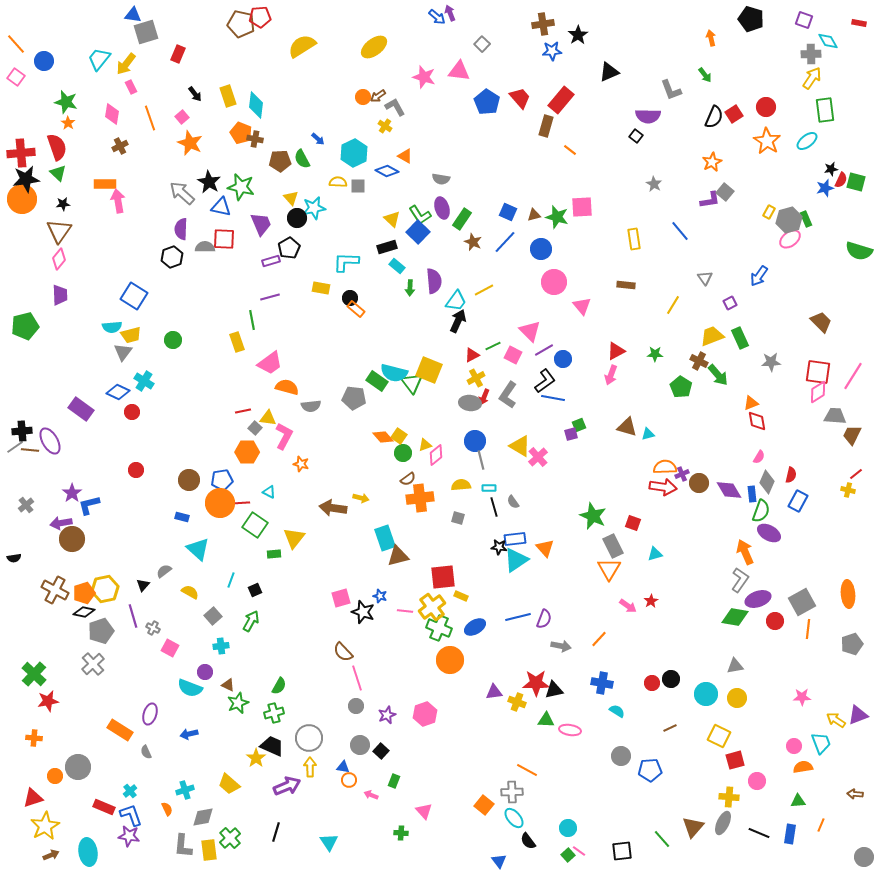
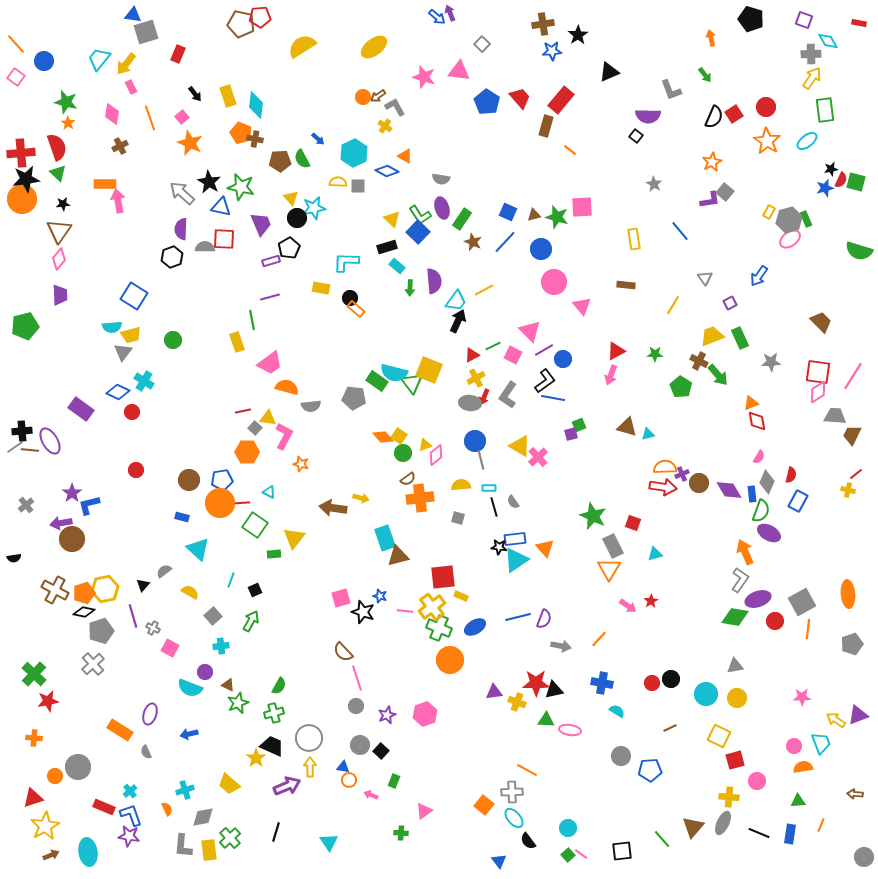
pink triangle at (424, 811): rotated 36 degrees clockwise
pink line at (579, 851): moved 2 px right, 3 px down
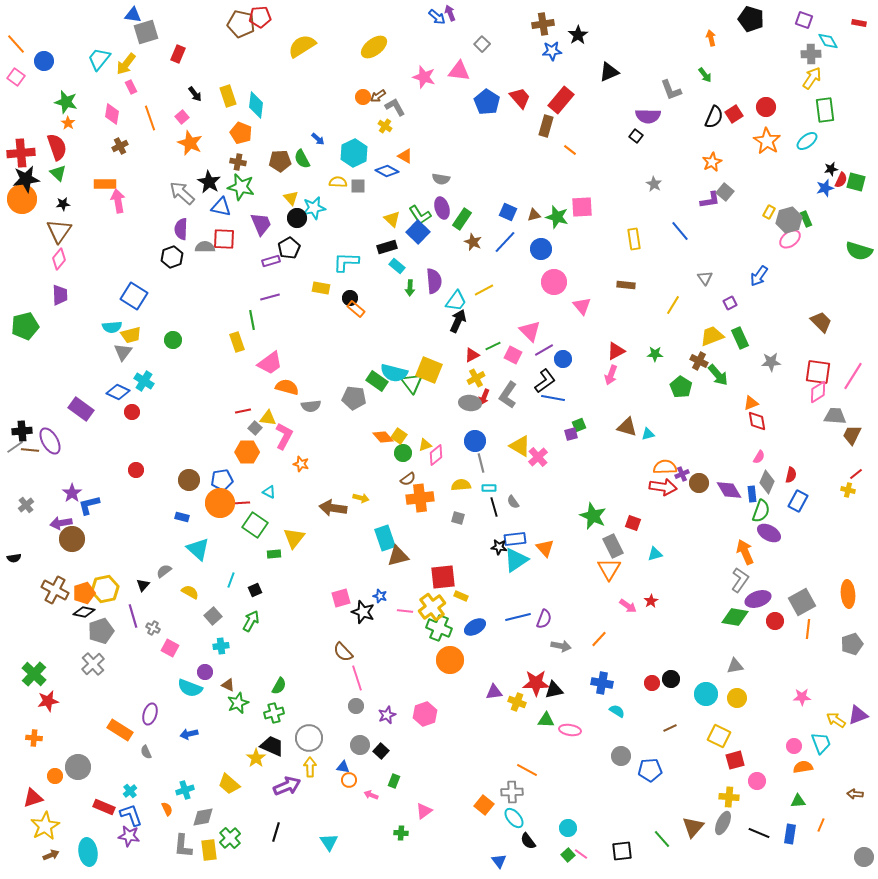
brown cross at (255, 139): moved 17 px left, 23 px down
gray line at (481, 460): moved 3 px down
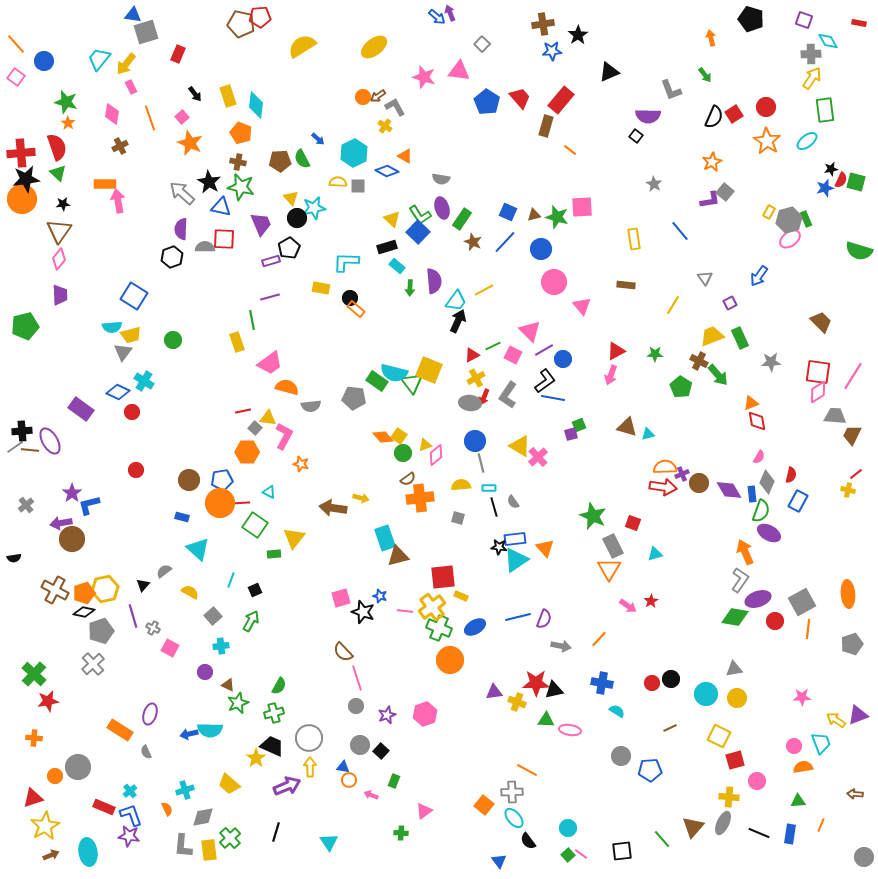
gray triangle at (735, 666): moved 1 px left, 3 px down
cyan semicircle at (190, 688): moved 20 px right, 42 px down; rotated 20 degrees counterclockwise
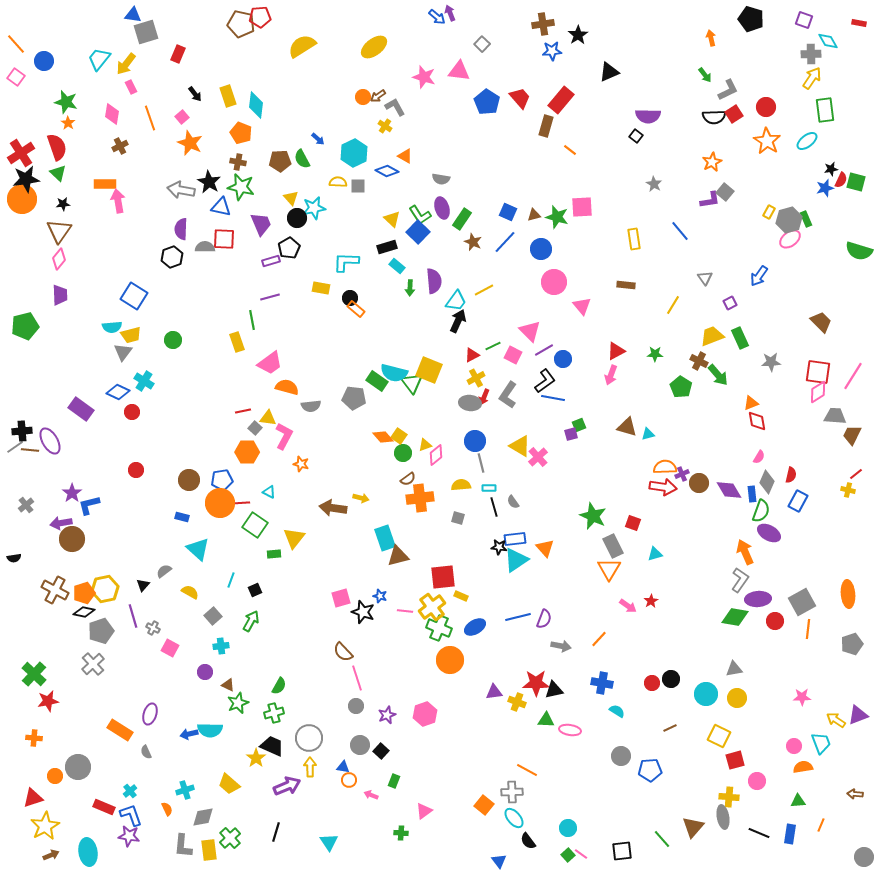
gray L-shape at (671, 90): moved 57 px right; rotated 95 degrees counterclockwise
black semicircle at (714, 117): rotated 65 degrees clockwise
red cross at (21, 153): rotated 28 degrees counterclockwise
gray arrow at (182, 193): moved 1 px left, 3 px up; rotated 32 degrees counterclockwise
purple ellipse at (758, 599): rotated 15 degrees clockwise
gray ellipse at (723, 823): moved 6 px up; rotated 35 degrees counterclockwise
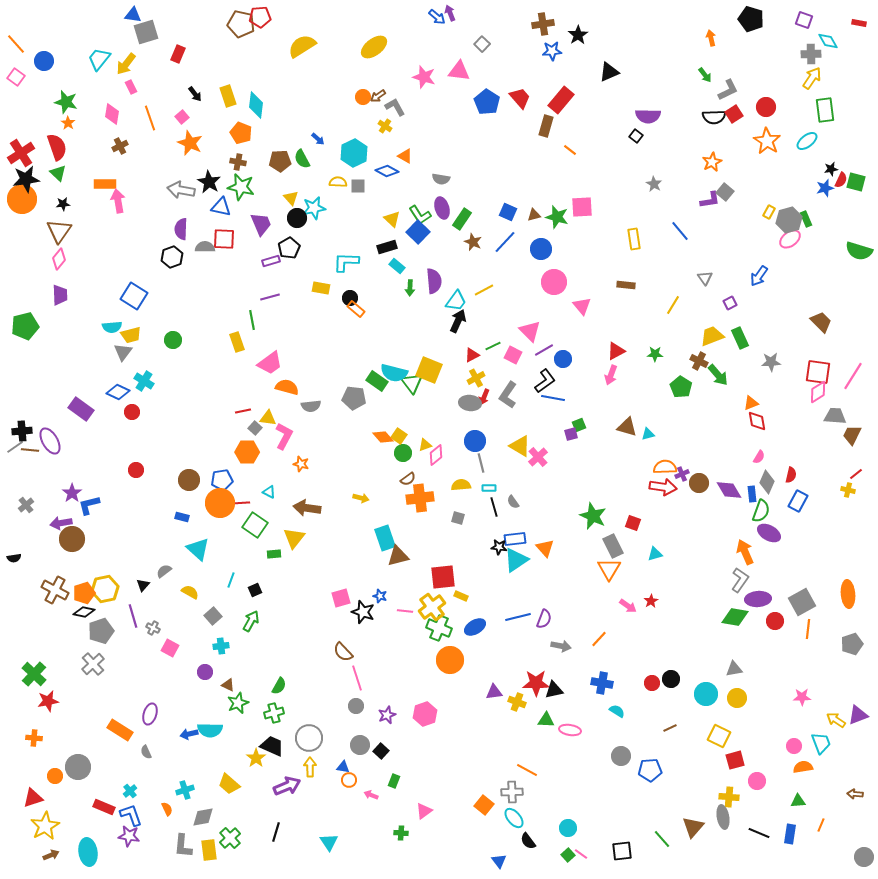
brown arrow at (333, 508): moved 26 px left
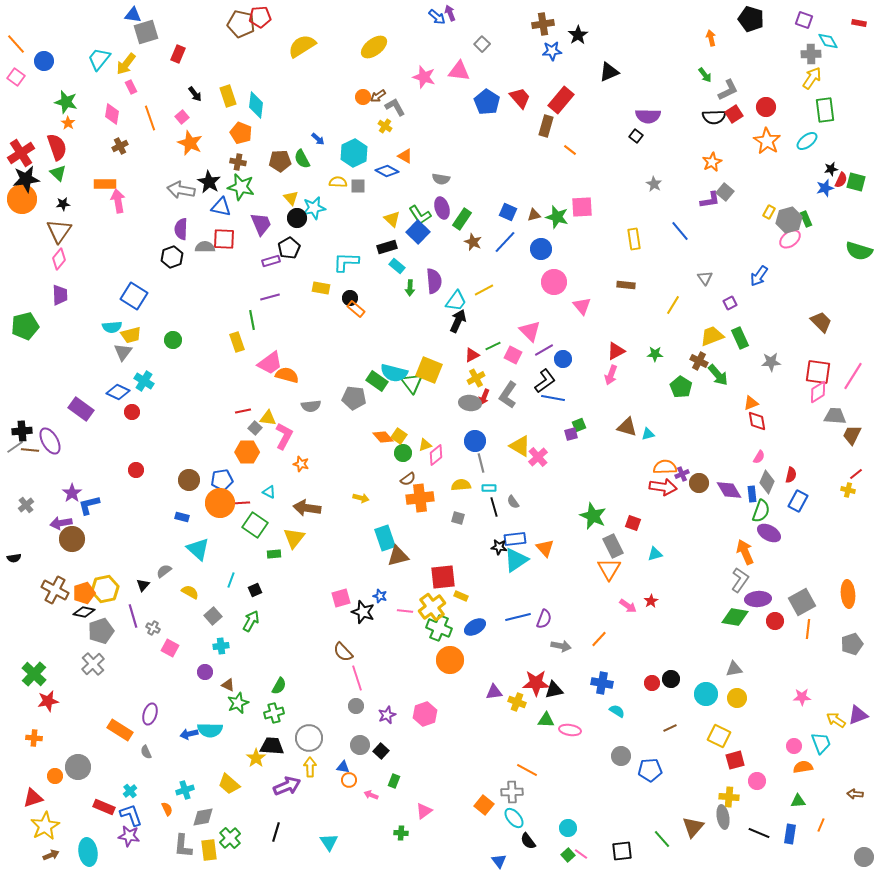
orange semicircle at (287, 387): moved 12 px up
black trapezoid at (272, 746): rotated 20 degrees counterclockwise
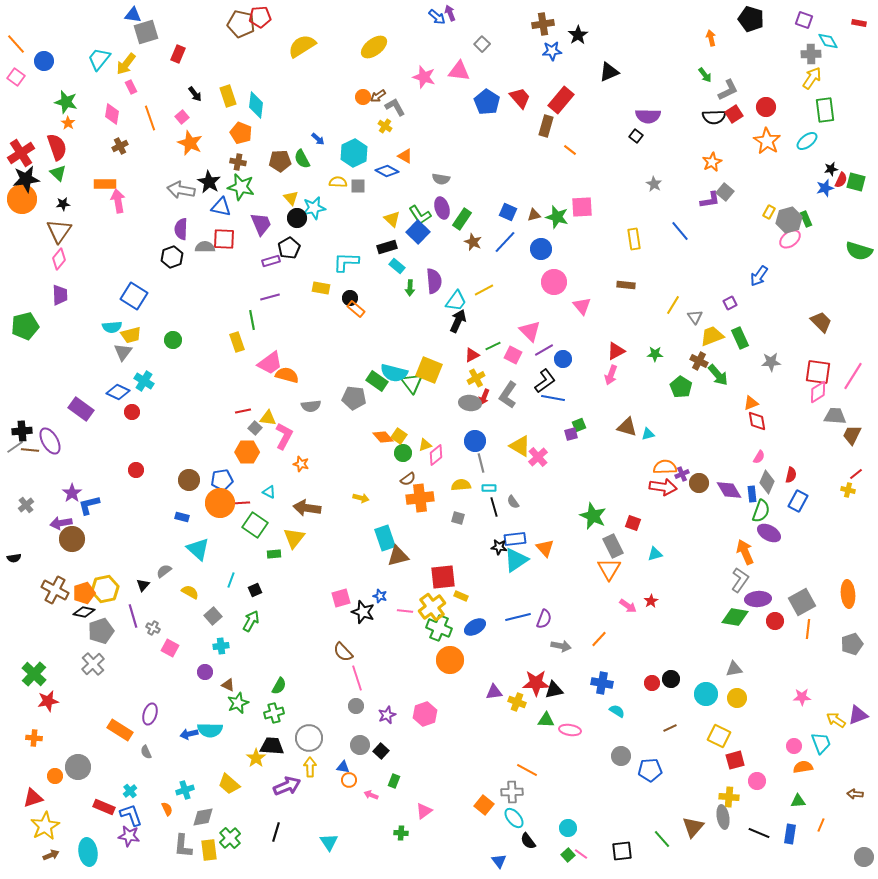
gray triangle at (705, 278): moved 10 px left, 39 px down
